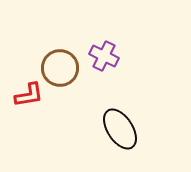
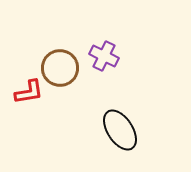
red L-shape: moved 3 px up
black ellipse: moved 1 px down
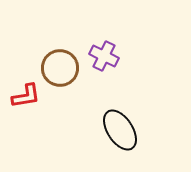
red L-shape: moved 3 px left, 4 px down
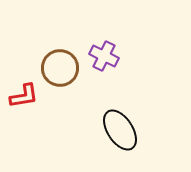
red L-shape: moved 2 px left
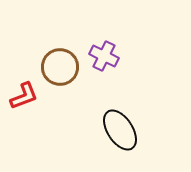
brown circle: moved 1 px up
red L-shape: rotated 12 degrees counterclockwise
